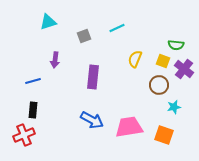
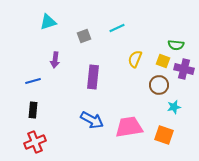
purple cross: rotated 24 degrees counterclockwise
red cross: moved 11 px right, 7 px down
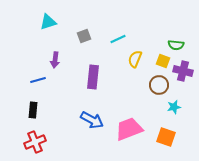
cyan line: moved 1 px right, 11 px down
purple cross: moved 1 px left, 2 px down
blue line: moved 5 px right, 1 px up
pink trapezoid: moved 2 px down; rotated 12 degrees counterclockwise
orange square: moved 2 px right, 2 px down
